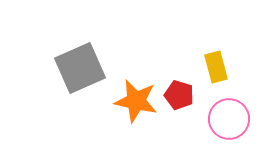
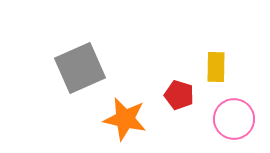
yellow rectangle: rotated 16 degrees clockwise
orange star: moved 11 px left, 18 px down
pink circle: moved 5 px right
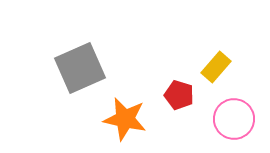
yellow rectangle: rotated 40 degrees clockwise
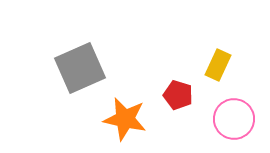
yellow rectangle: moved 2 px right, 2 px up; rotated 16 degrees counterclockwise
red pentagon: moved 1 px left
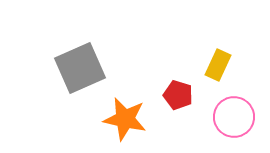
pink circle: moved 2 px up
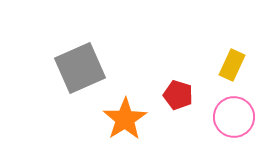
yellow rectangle: moved 14 px right
orange star: rotated 27 degrees clockwise
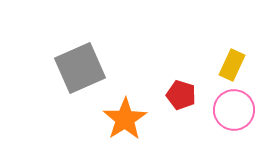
red pentagon: moved 3 px right
pink circle: moved 7 px up
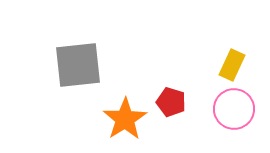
gray square: moved 2 px left, 3 px up; rotated 18 degrees clockwise
red pentagon: moved 10 px left, 7 px down
pink circle: moved 1 px up
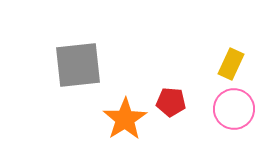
yellow rectangle: moved 1 px left, 1 px up
red pentagon: rotated 12 degrees counterclockwise
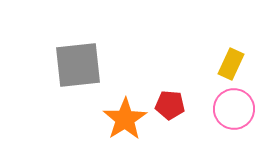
red pentagon: moved 1 px left, 3 px down
